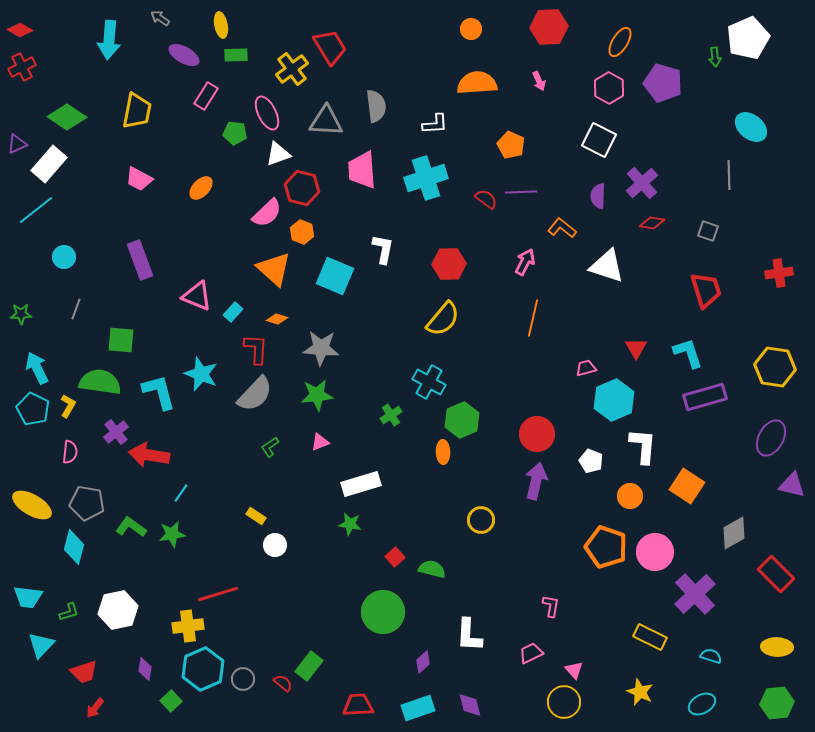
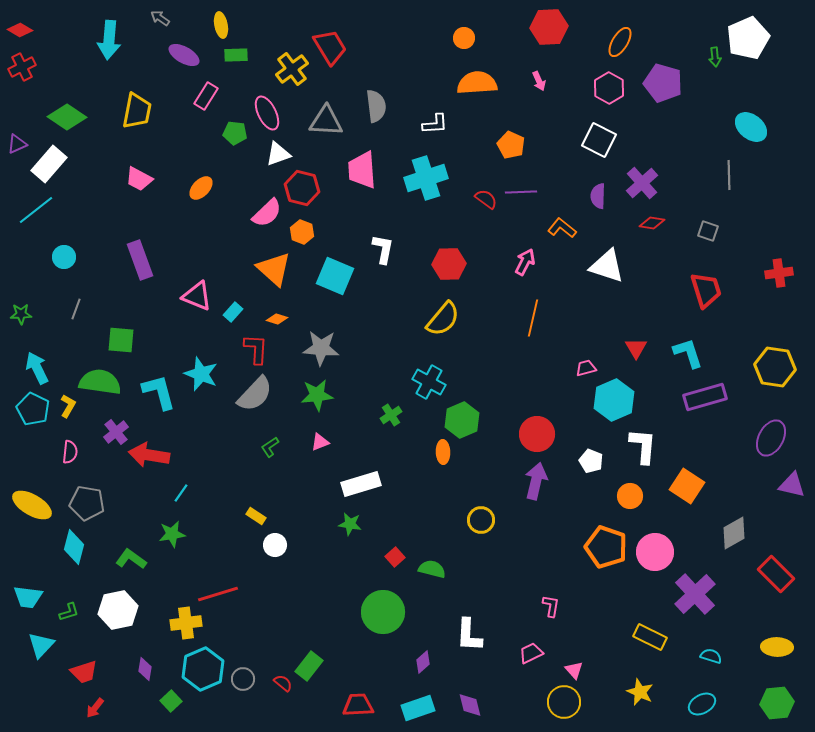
orange circle at (471, 29): moved 7 px left, 9 px down
green L-shape at (131, 527): moved 32 px down
yellow cross at (188, 626): moved 2 px left, 3 px up
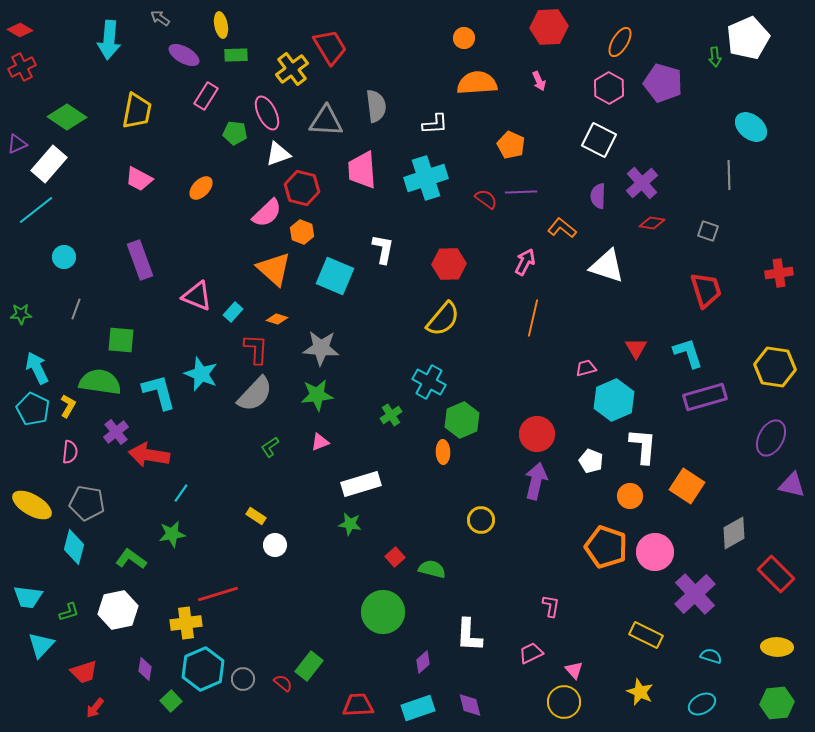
yellow rectangle at (650, 637): moved 4 px left, 2 px up
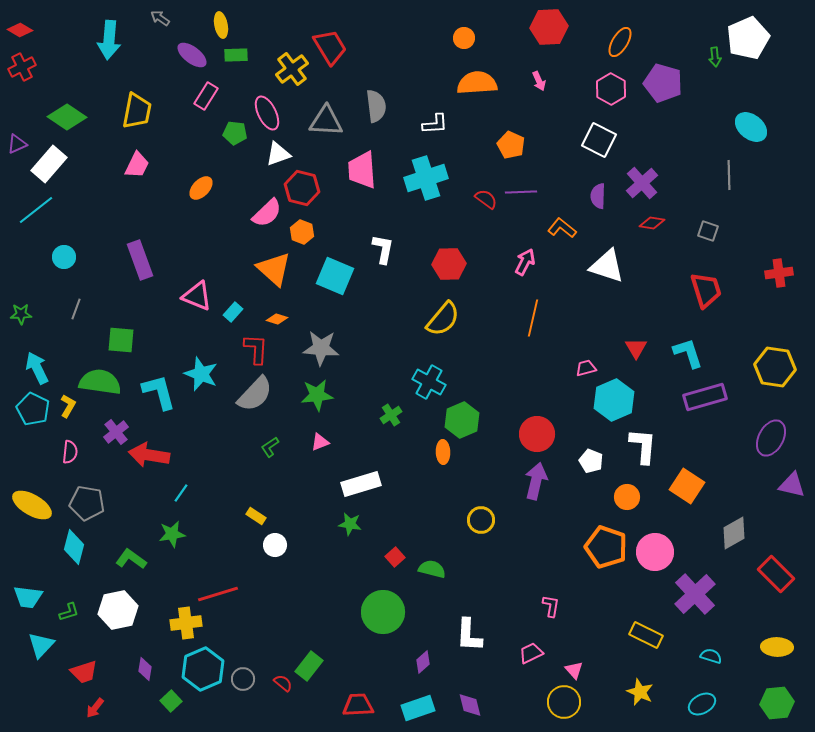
purple ellipse at (184, 55): moved 8 px right; rotated 8 degrees clockwise
pink hexagon at (609, 88): moved 2 px right, 1 px down
pink trapezoid at (139, 179): moved 2 px left, 14 px up; rotated 92 degrees counterclockwise
orange circle at (630, 496): moved 3 px left, 1 px down
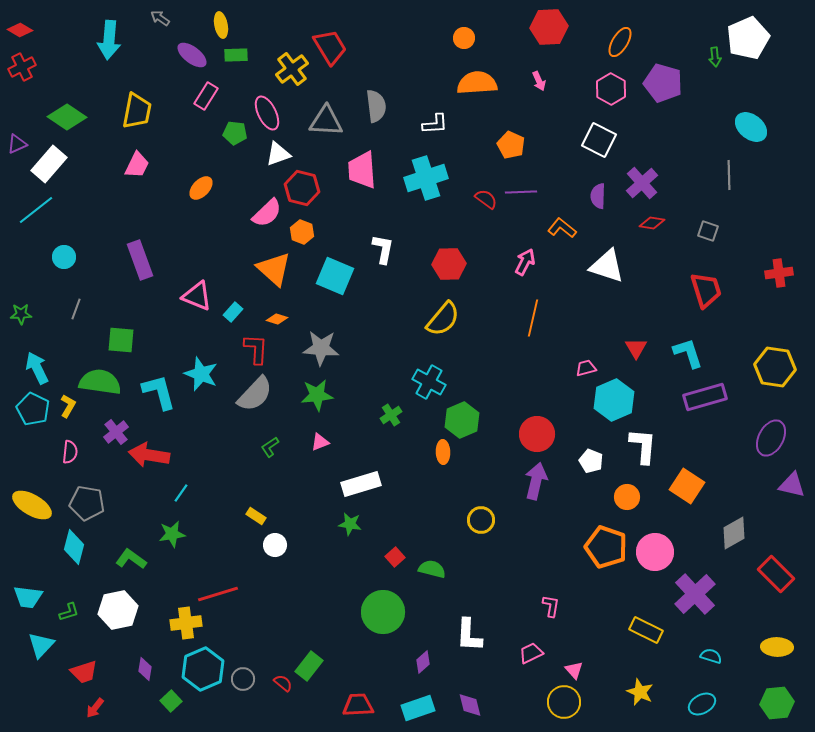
yellow rectangle at (646, 635): moved 5 px up
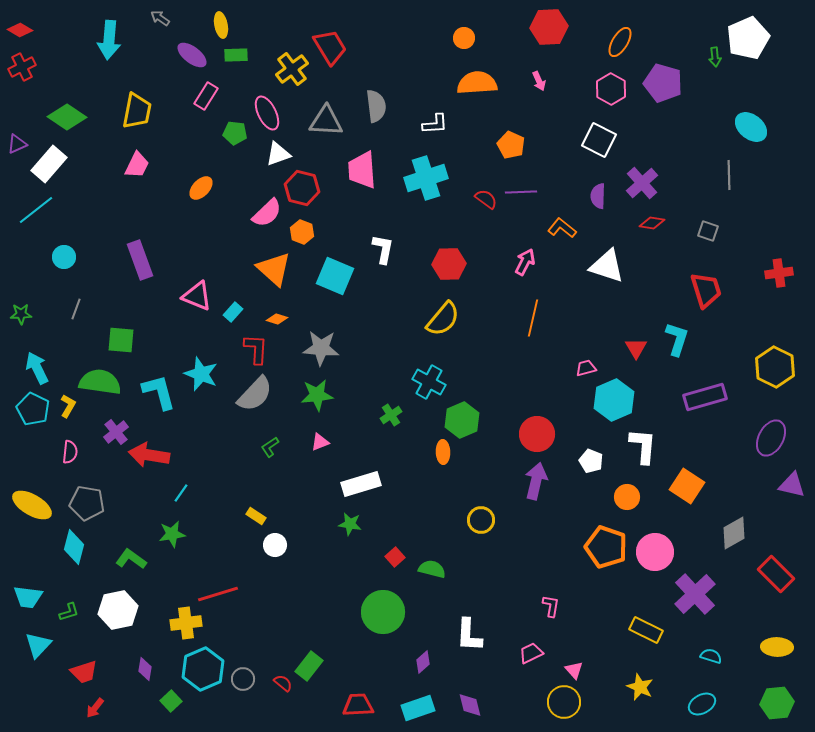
cyan L-shape at (688, 353): moved 11 px left, 14 px up; rotated 36 degrees clockwise
yellow hexagon at (775, 367): rotated 18 degrees clockwise
cyan triangle at (41, 645): moved 3 px left
yellow star at (640, 692): moved 5 px up
